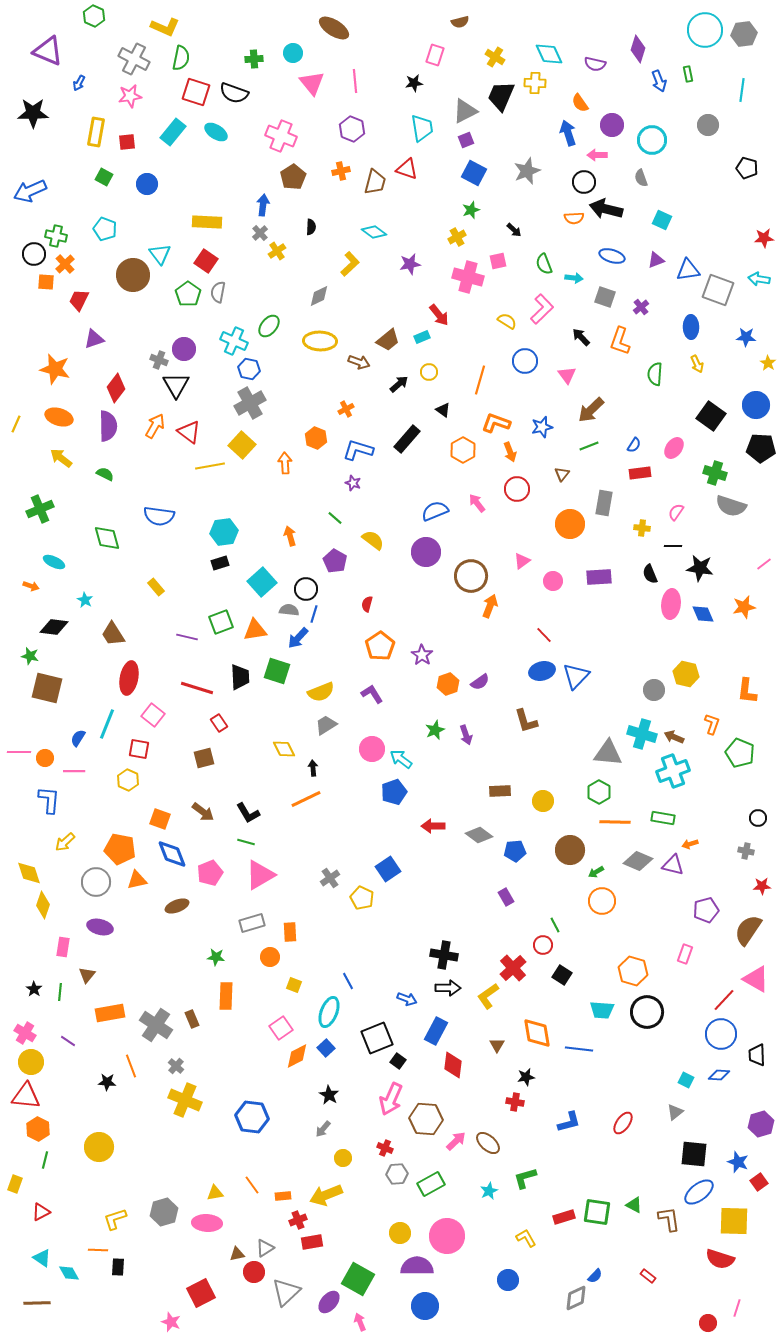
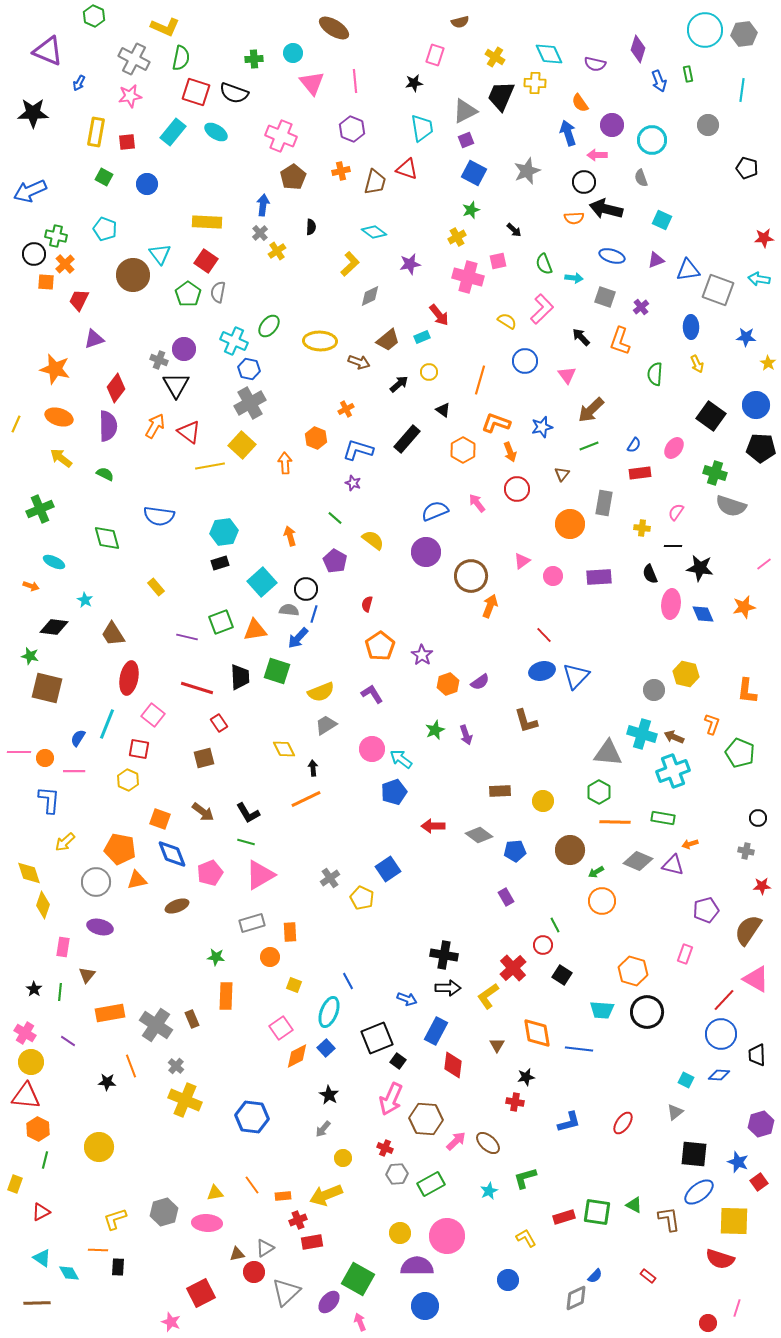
gray diamond at (319, 296): moved 51 px right
pink circle at (553, 581): moved 5 px up
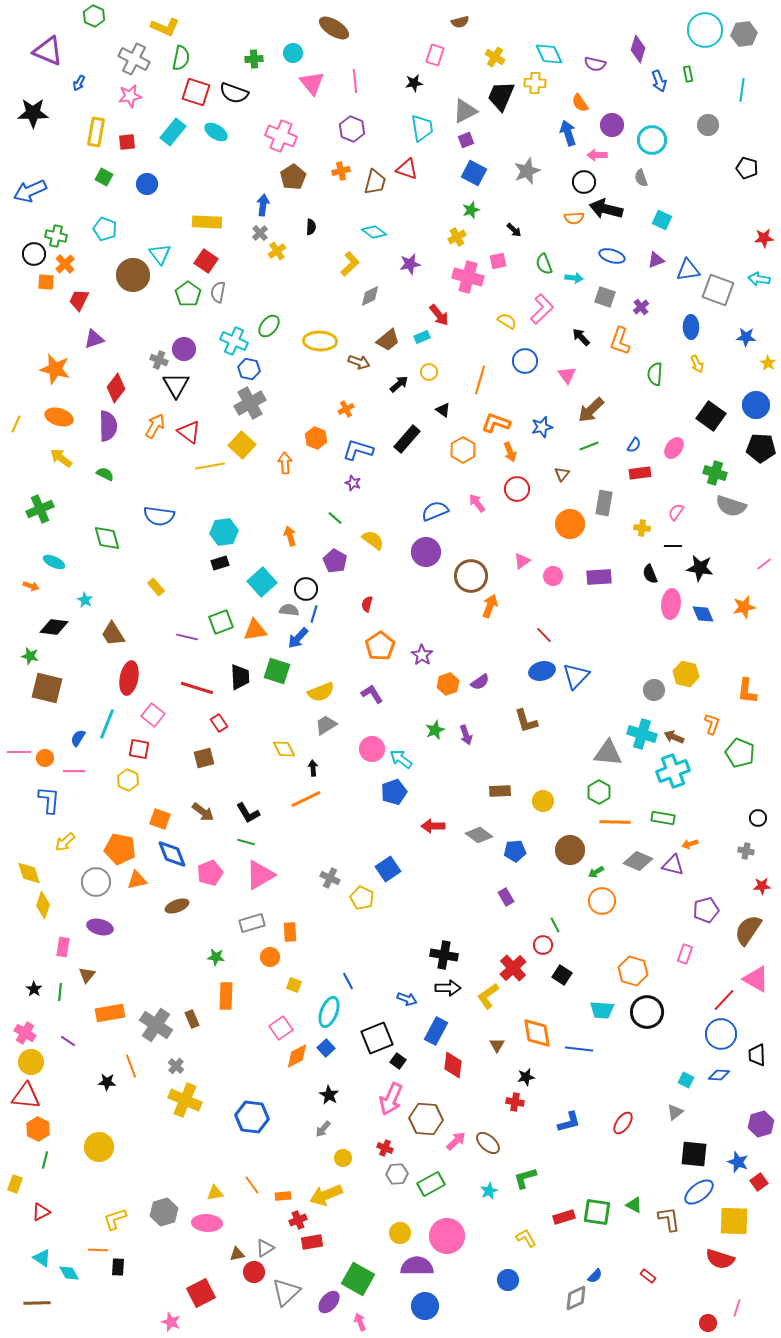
gray cross at (330, 878): rotated 30 degrees counterclockwise
